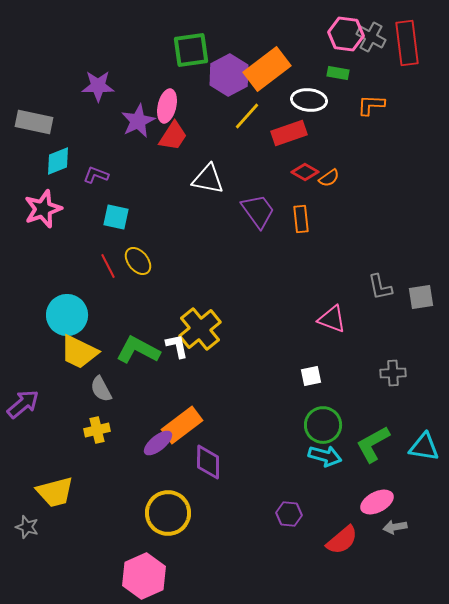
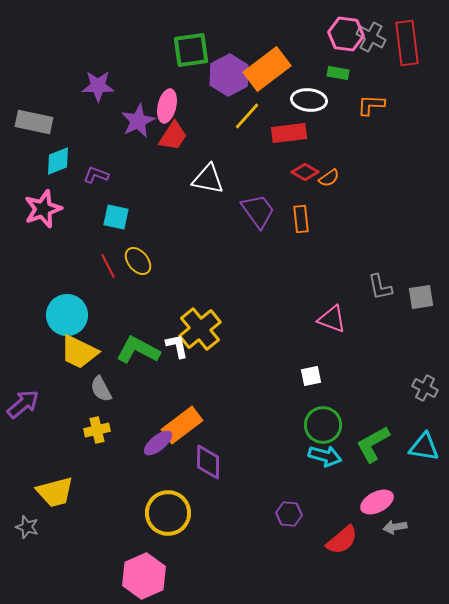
red rectangle at (289, 133): rotated 12 degrees clockwise
gray cross at (393, 373): moved 32 px right, 15 px down; rotated 30 degrees clockwise
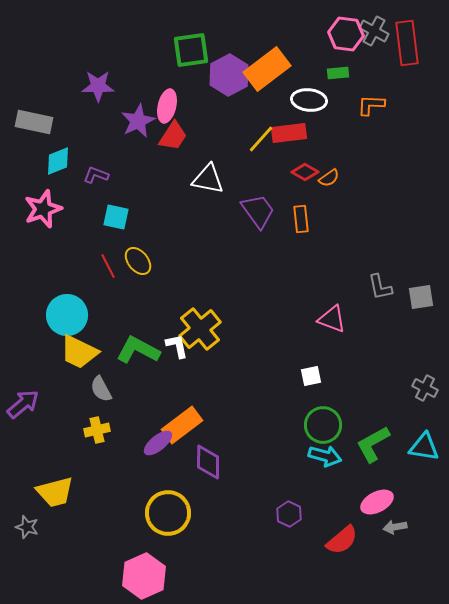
gray cross at (371, 37): moved 3 px right, 6 px up
green rectangle at (338, 73): rotated 15 degrees counterclockwise
yellow line at (247, 116): moved 14 px right, 23 px down
purple hexagon at (289, 514): rotated 20 degrees clockwise
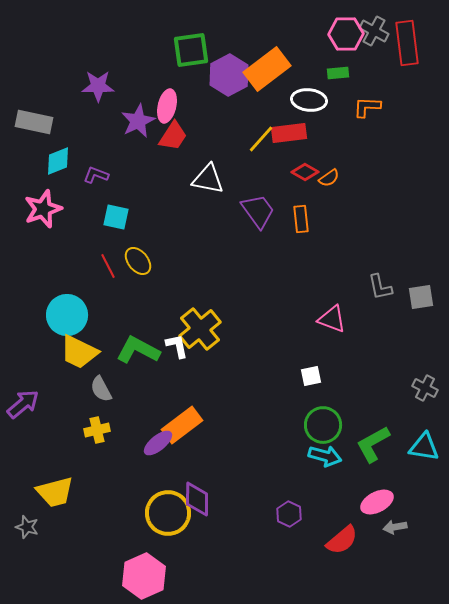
pink hexagon at (346, 34): rotated 8 degrees counterclockwise
orange L-shape at (371, 105): moved 4 px left, 2 px down
purple diamond at (208, 462): moved 11 px left, 37 px down
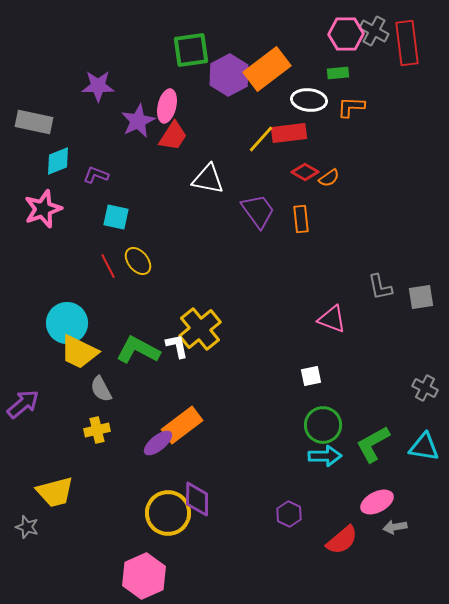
orange L-shape at (367, 107): moved 16 px left
cyan circle at (67, 315): moved 8 px down
cyan arrow at (325, 456): rotated 16 degrees counterclockwise
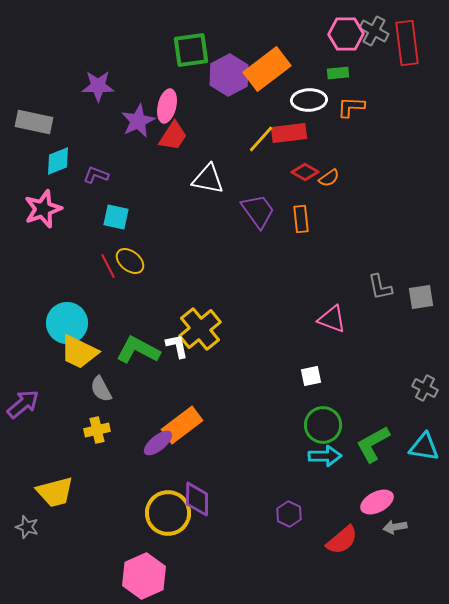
white ellipse at (309, 100): rotated 8 degrees counterclockwise
yellow ellipse at (138, 261): moved 8 px left; rotated 12 degrees counterclockwise
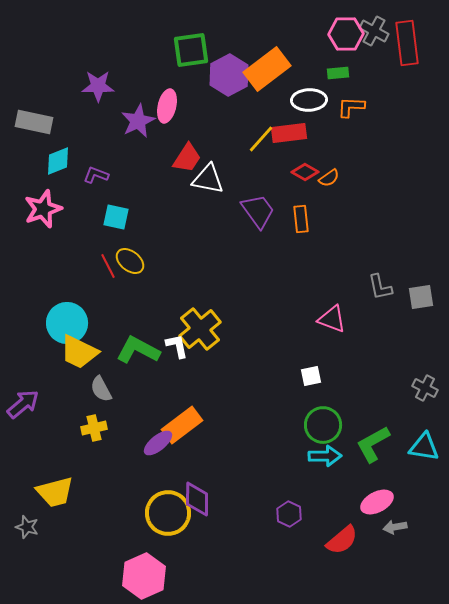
red trapezoid at (173, 136): moved 14 px right, 22 px down
yellow cross at (97, 430): moved 3 px left, 2 px up
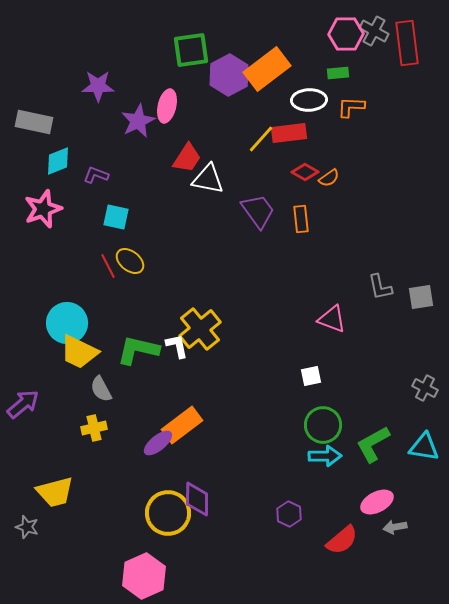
green L-shape at (138, 350): rotated 15 degrees counterclockwise
